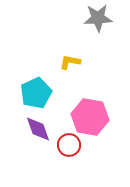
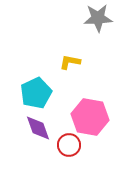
purple diamond: moved 1 px up
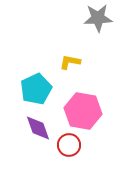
cyan pentagon: moved 4 px up
pink hexagon: moved 7 px left, 6 px up
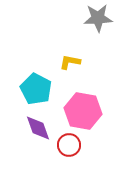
cyan pentagon: rotated 20 degrees counterclockwise
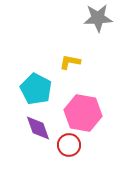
pink hexagon: moved 2 px down
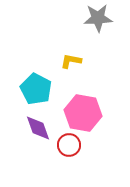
yellow L-shape: moved 1 px right, 1 px up
